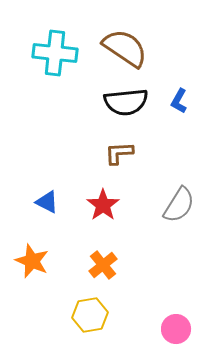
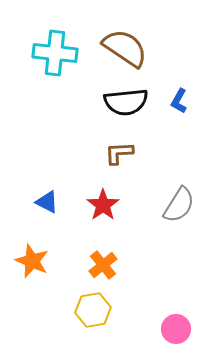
yellow hexagon: moved 3 px right, 5 px up
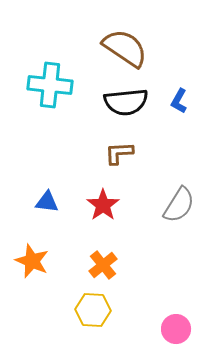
cyan cross: moved 5 px left, 32 px down
blue triangle: rotated 20 degrees counterclockwise
yellow hexagon: rotated 12 degrees clockwise
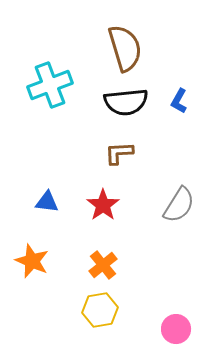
brown semicircle: rotated 39 degrees clockwise
cyan cross: rotated 27 degrees counterclockwise
yellow hexagon: moved 7 px right; rotated 12 degrees counterclockwise
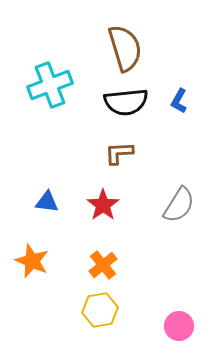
pink circle: moved 3 px right, 3 px up
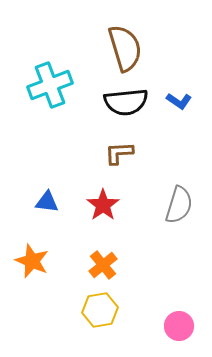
blue L-shape: rotated 85 degrees counterclockwise
gray semicircle: rotated 15 degrees counterclockwise
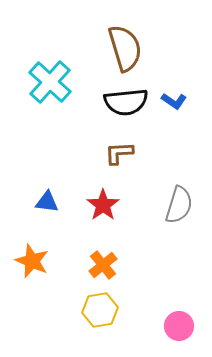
cyan cross: moved 3 px up; rotated 27 degrees counterclockwise
blue L-shape: moved 5 px left
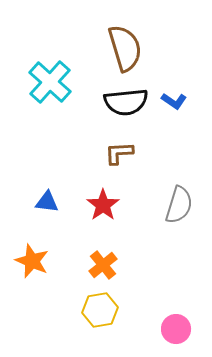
pink circle: moved 3 px left, 3 px down
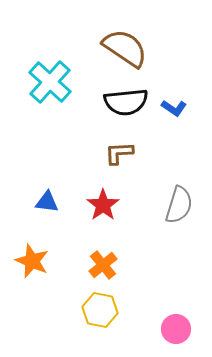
brown semicircle: rotated 39 degrees counterclockwise
blue L-shape: moved 7 px down
yellow hexagon: rotated 20 degrees clockwise
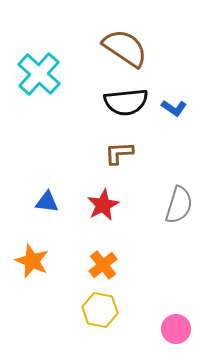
cyan cross: moved 11 px left, 8 px up
red star: rotated 8 degrees clockwise
